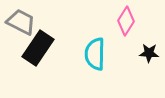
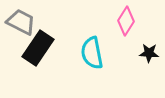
cyan semicircle: moved 3 px left, 1 px up; rotated 12 degrees counterclockwise
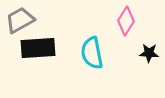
gray trapezoid: moved 1 px left, 2 px up; rotated 56 degrees counterclockwise
black rectangle: rotated 52 degrees clockwise
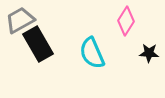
black rectangle: moved 4 px up; rotated 64 degrees clockwise
cyan semicircle: rotated 12 degrees counterclockwise
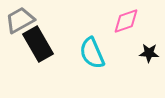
pink diamond: rotated 40 degrees clockwise
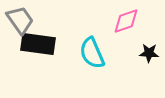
gray trapezoid: rotated 84 degrees clockwise
black rectangle: rotated 52 degrees counterclockwise
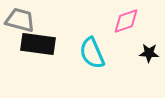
gray trapezoid: rotated 40 degrees counterclockwise
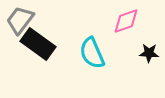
gray trapezoid: rotated 68 degrees counterclockwise
black rectangle: rotated 28 degrees clockwise
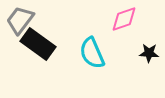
pink diamond: moved 2 px left, 2 px up
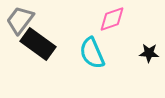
pink diamond: moved 12 px left
